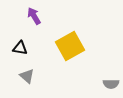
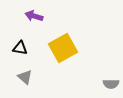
purple arrow: rotated 42 degrees counterclockwise
yellow square: moved 7 px left, 2 px down
gray triangle: moved 2 px left, 1 px down
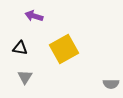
yellow square: moved 1 px right, 1 px down
gray triangle: rotated 21 degrees clockwise
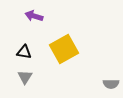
black triangle: moved 4 px right, 4 px down
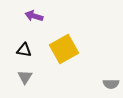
black triangle: moved 2 px up
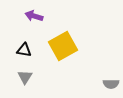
yellow square: moved 1 px left, 3 px up
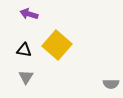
purple arrow: moved 5 px left, 2 px up
yellow square: moved 6 px left, 1 px up; rotated 20 degrees counterclockwise
gray triangle: moved 1 px right
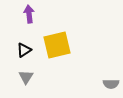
purple arrow: rotated 66 degrees clockwise
yellow square: rotated 36 degrees clockwise
black triangle: rotated 42 degrees counterclockwise
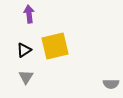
yellow square: moved 2 px left, 1 px down
